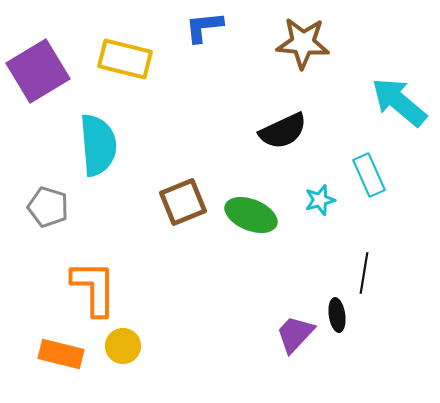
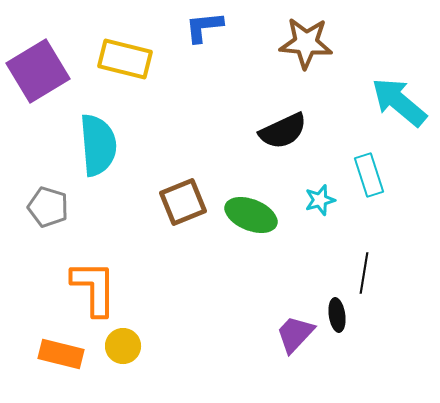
brown star: moved 3 px right
cyan rectangle: rotated 6 degrees clockwise
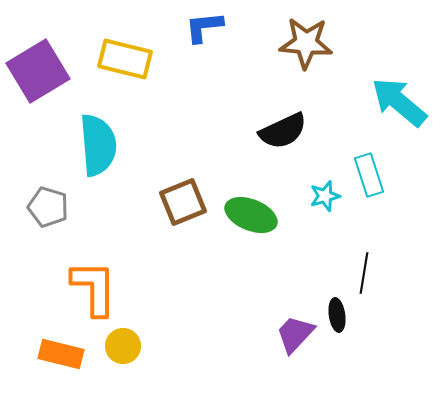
cyan star: moved 5 px right, 4 px up
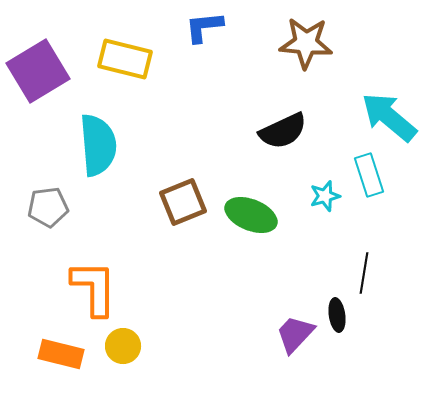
cyan arrow: moved 10 px left, 15 px down
gray pentagon: rotated 24 degrees counterclockwise
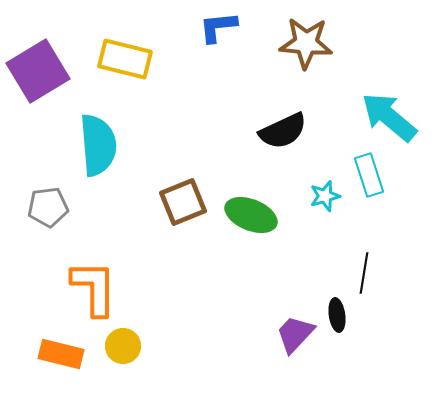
blue L-shape: moved 14 px right
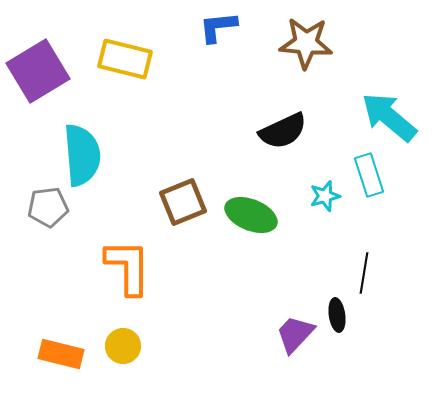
cyan semicircle: moved 16 px left, 10 px down
orange L-shape: moved 34 px right, 21 px up
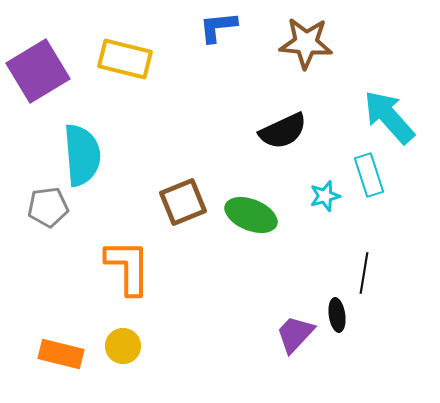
cyan arrow: rotated 8 degrees clockwise
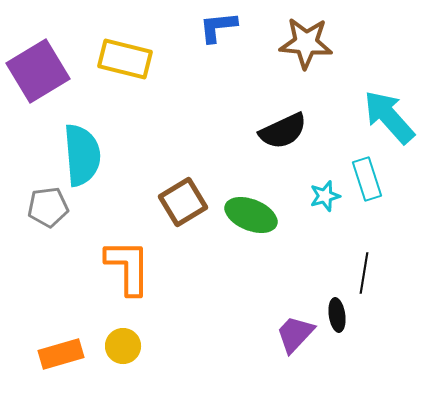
cyan rectangle: moved 2 px left, 4 px down
brown square: rotated 9 degrees counterclockwise
orange rectangle: rotated 30 degrees counterclockwise
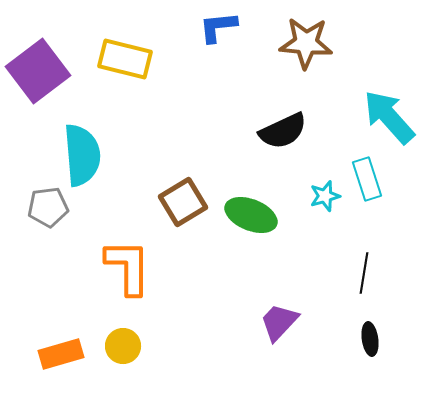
purple square: rotated 6 degrees counterclockwise
black ellipse: moved 33 px right, 24 px down
purple trapezoid: moved 16 px left, 12 px up
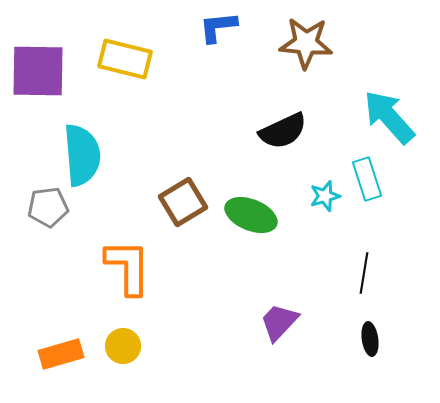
purple square: rotated 38 degrees clockwise
